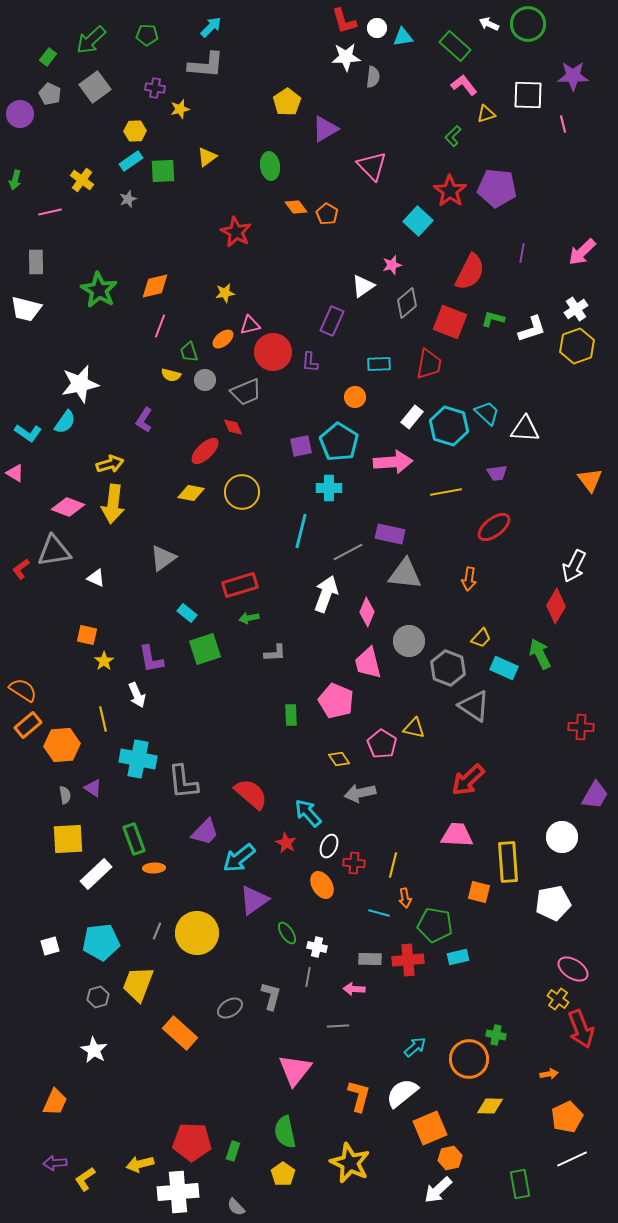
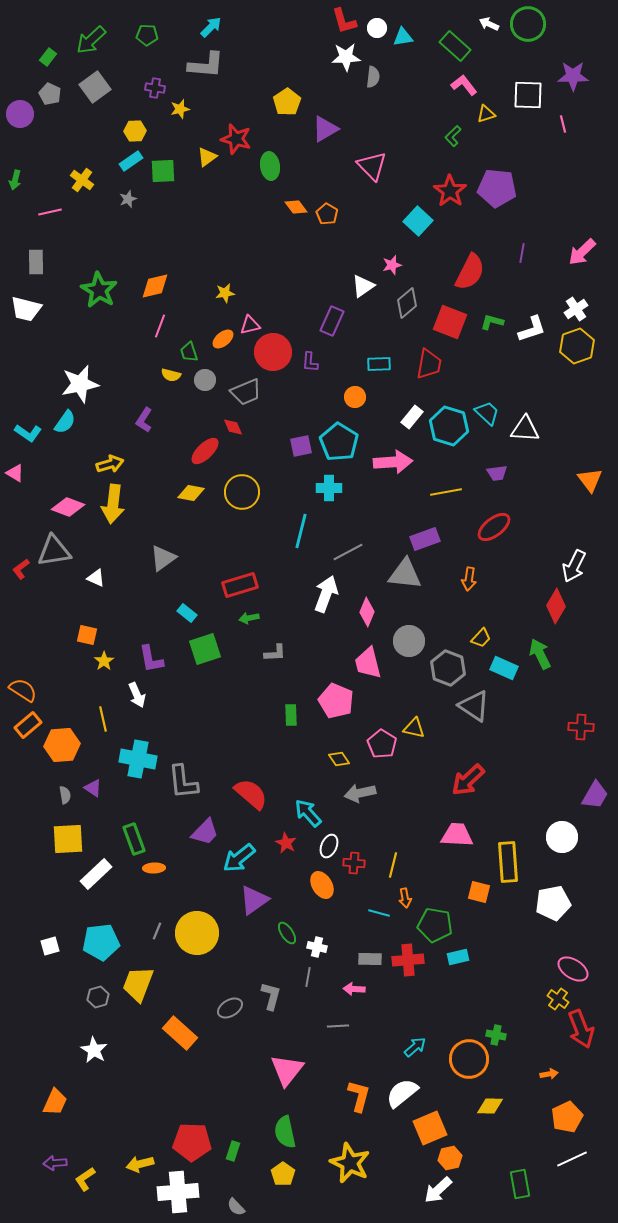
red star at (236, 232): moved 93 px up; rotated 12 degrees counterclockwise
green L-shape at (493, 319): moved 1 px left, 3 px down
purple rectangle at (390, 534): moved 35 px right, 5 px down; rotated 32 degrees counterclockwise
pink triangle at (295, 1070): moved 8 px left
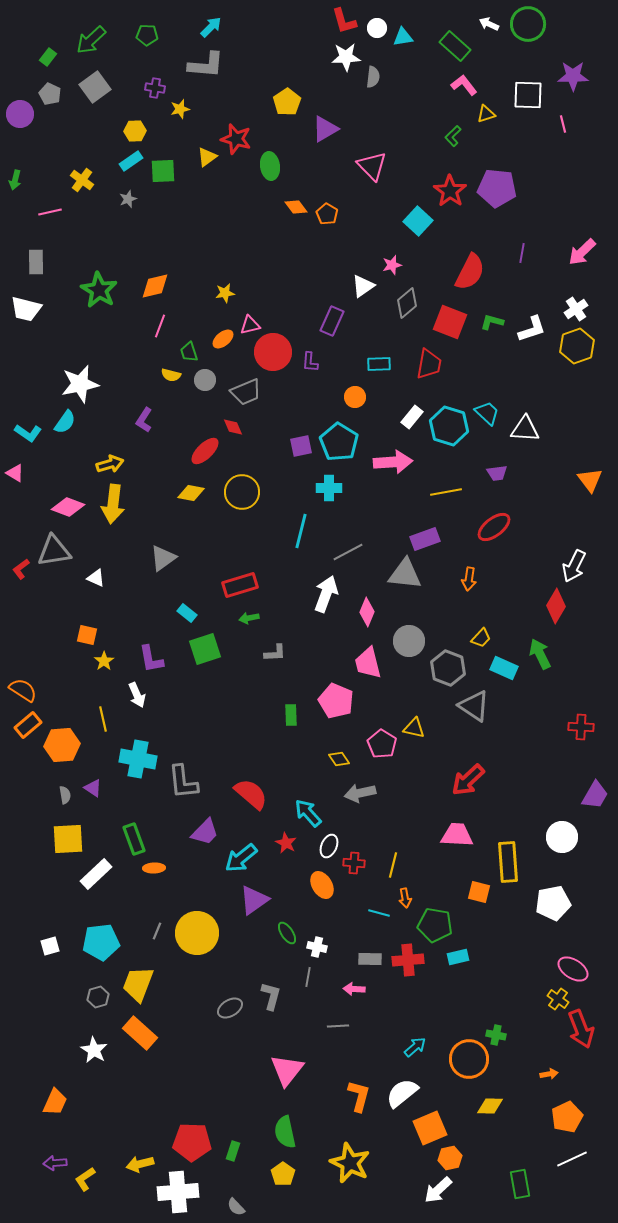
cyan arrow at (239, 858): moved 2 px right
orange rectangle at (180, 1033): moved 40 px left
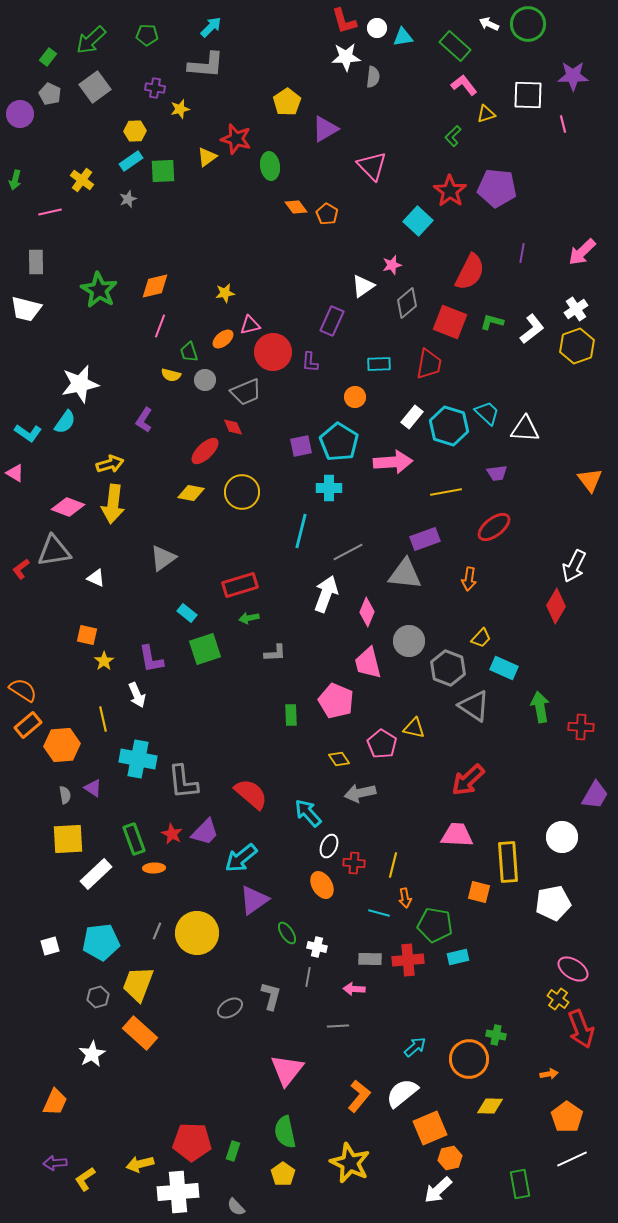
white L-shape at (532, 329): rotated 20 degrees counterclockwise
green arrow at (540, 654): moved 53 px down; rotated 16 degrees clockwise
red star at (286, 843): moved 114 px left, 9 px up
white star at (94, 1050): moved 2 px left, 4 px down; rotated 12 degrees clockwise
orange L-shape at (359, 1096): rotated 24 degrees clockwise
orange pentagon at (567, 1117): rotated 12 degrees counterclockwise
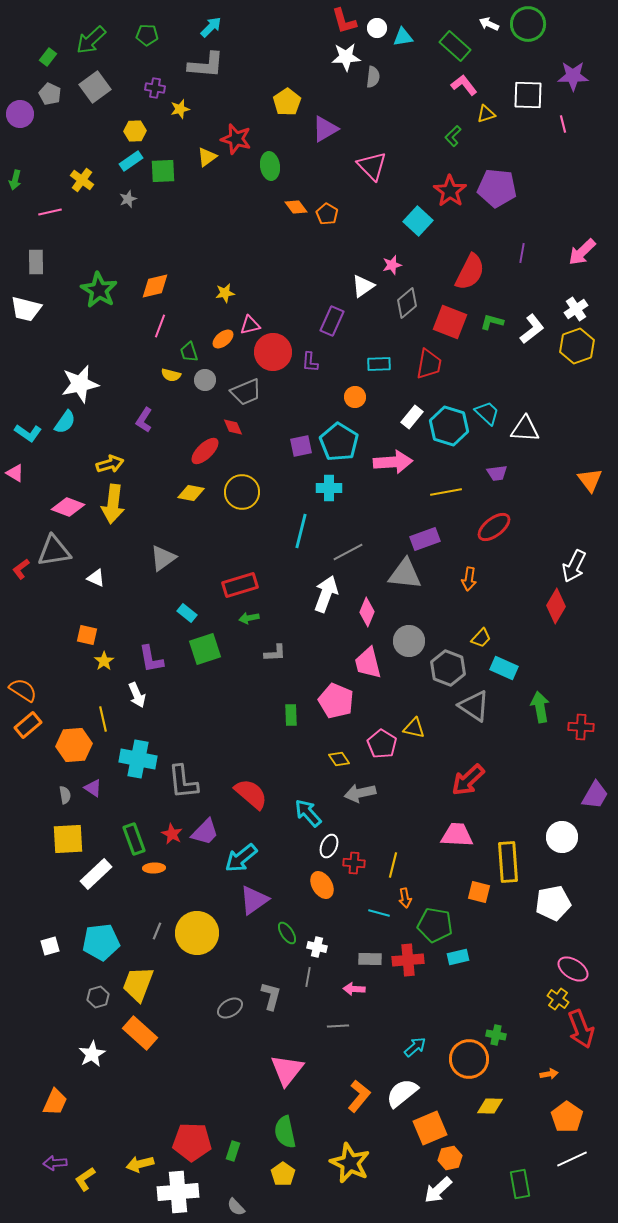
orange hexagon at (62, 745): moved 12 px right
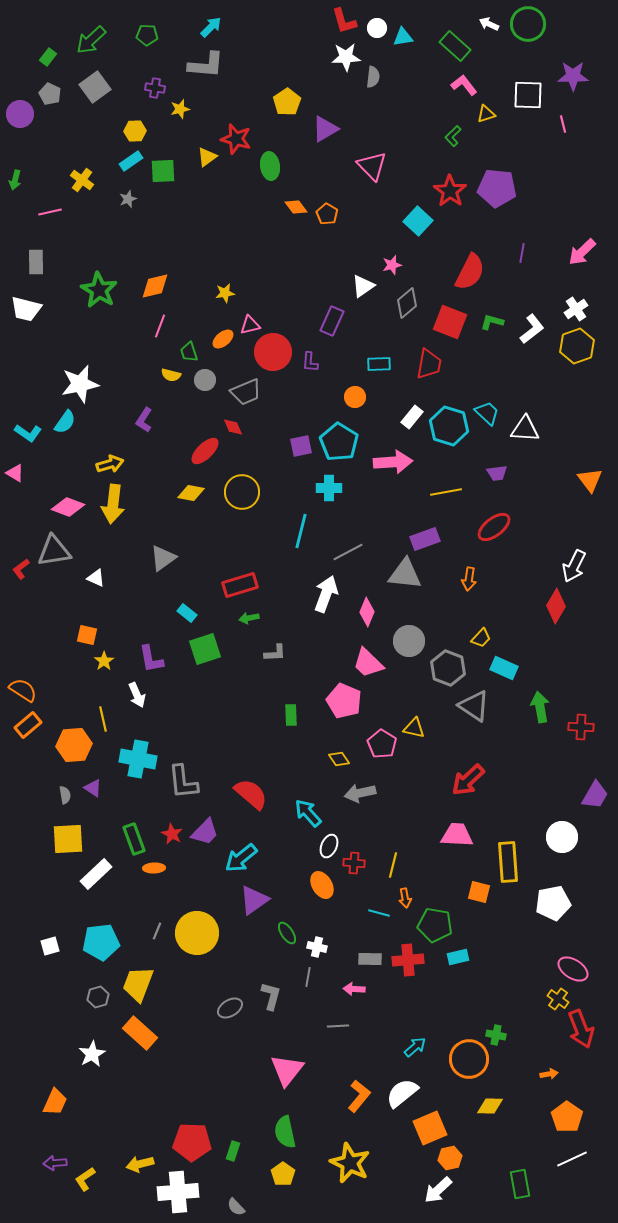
pink trapezoid at (368, 663): rotated 32 degrees counterclockwise
pink pentagon at (336, 701): moved 8 px right
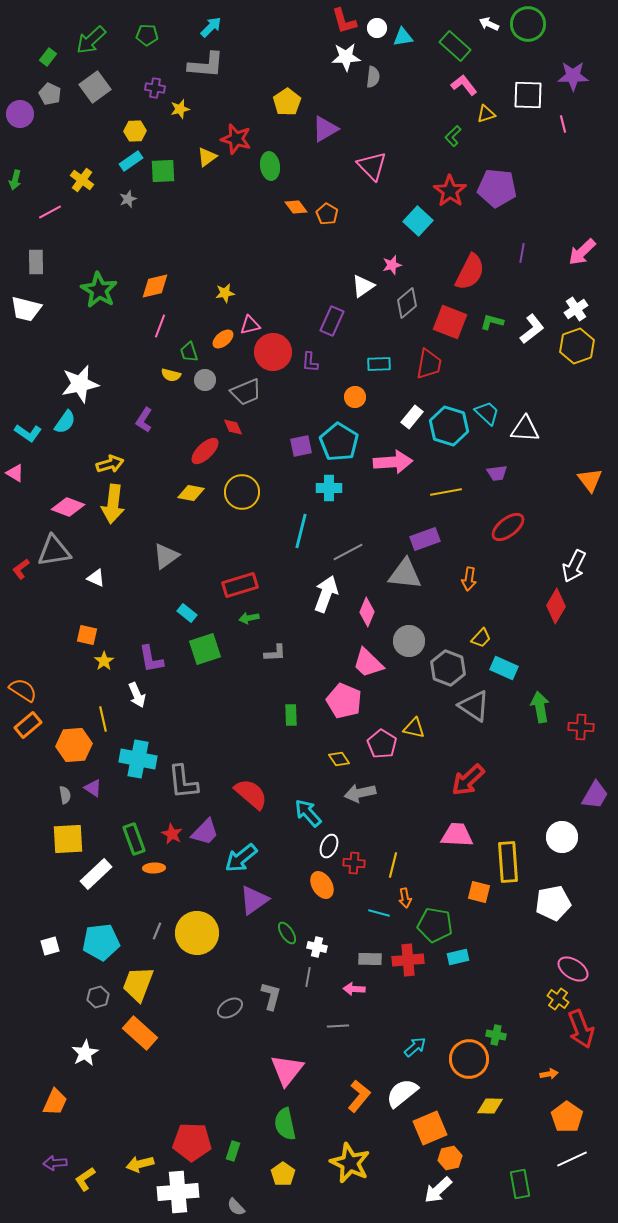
pink line at (50, 212): rotated 15 degrees counterclockwise
red ellipse at (494, 527): moved 14 px right
gray triangle at (163, 558): moved 3 px right, 2 px up
white star at (92, 1054): moved 7 px left, 1 px up
green semicircle at (285, 1132): moved 8 px up
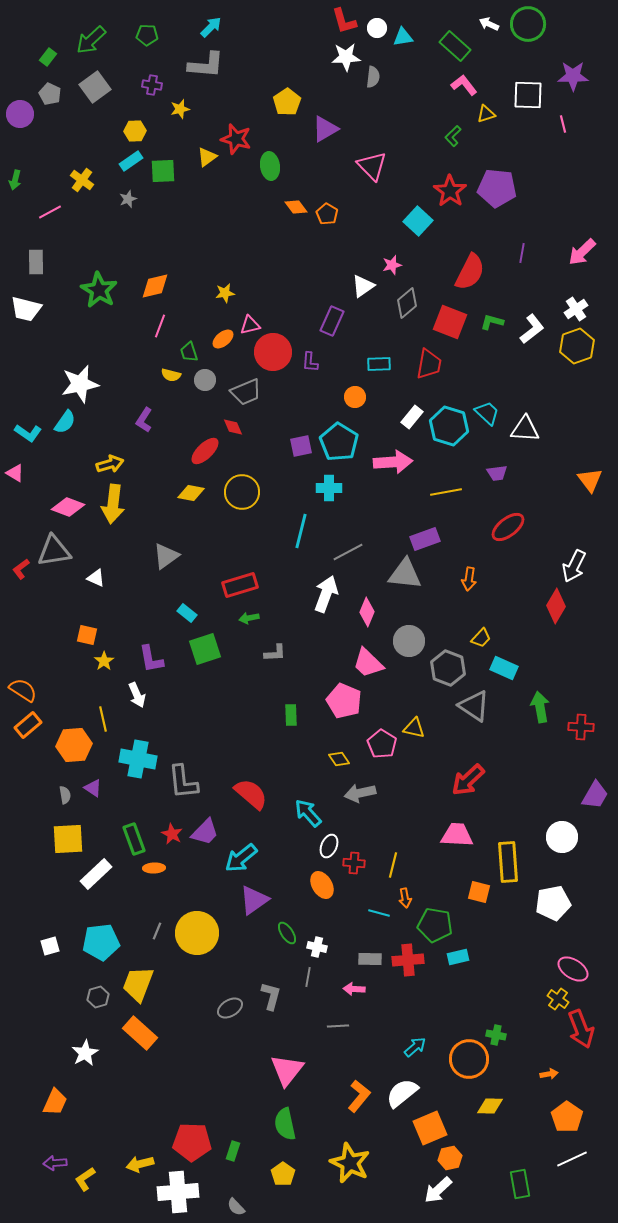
purple cross at (155, 88): moved 3 px left, 3 px up
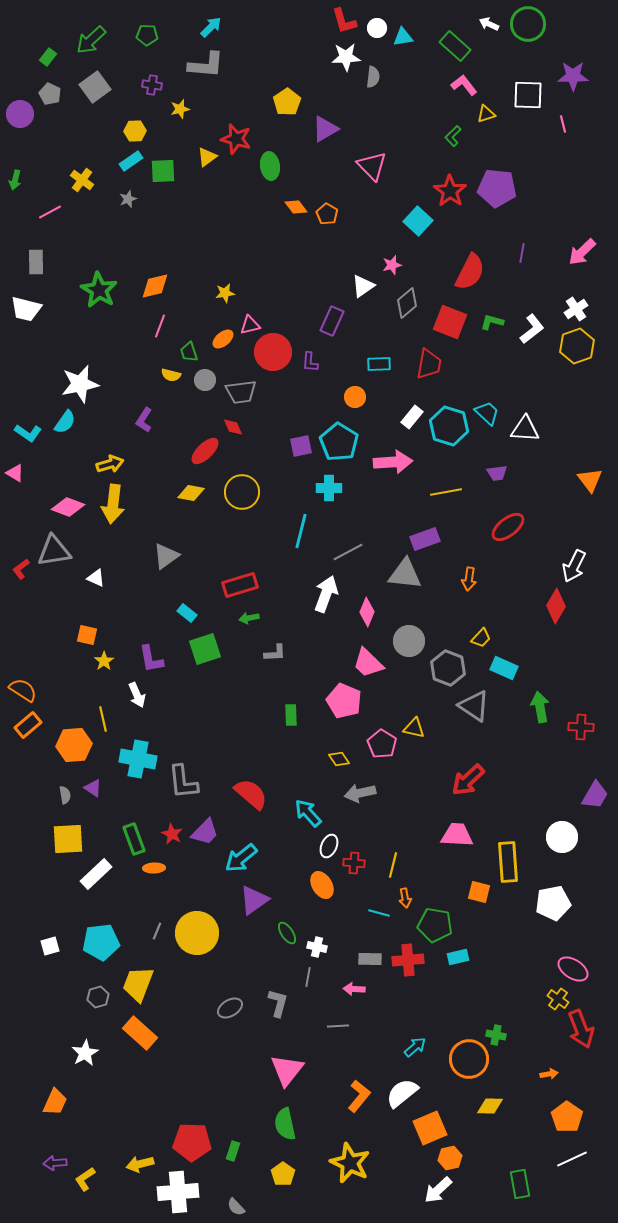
gray trapezoid at (246, 392): moved 5 px left; rotated 16 degrees clockwise
gray L-shape at (271, 996): moved 7 px right, 7 px down
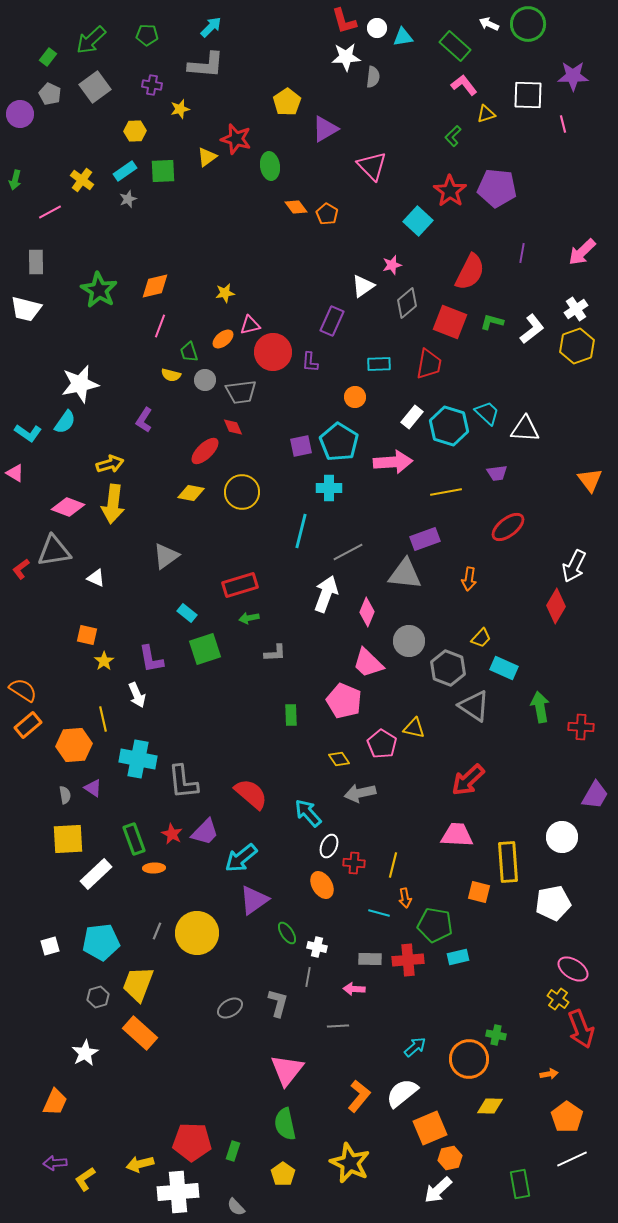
cyan rectangle at (131, 161): moved 6 px left, 10 px down
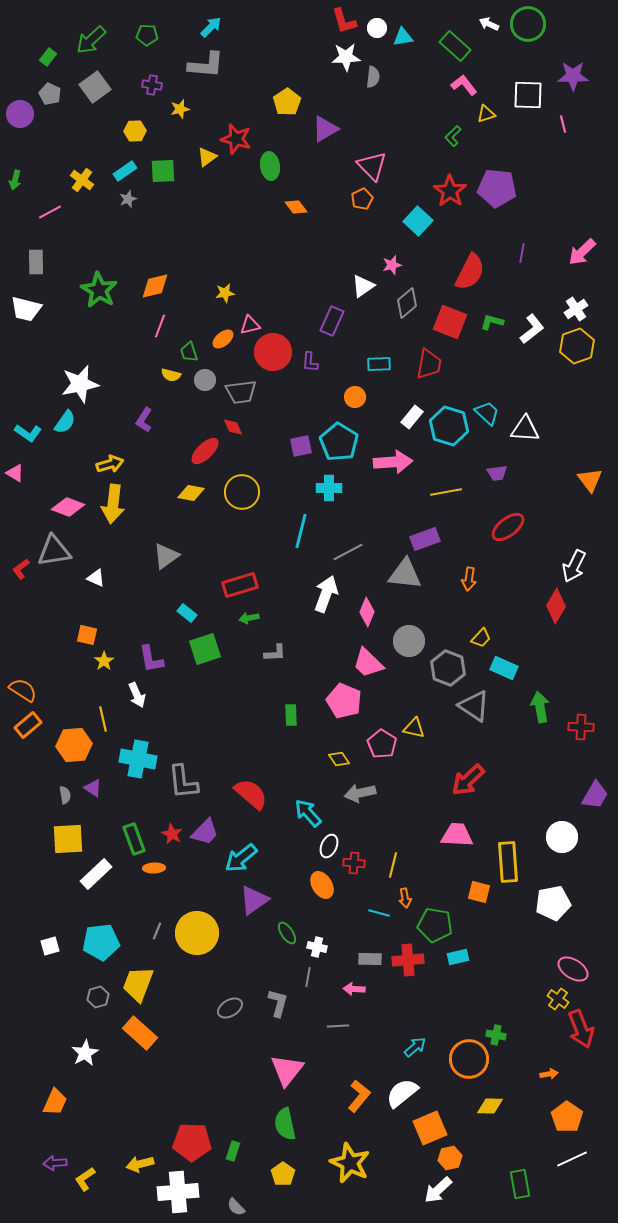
orange pentagon at (327, 214): moved 35 px right, 15 px up; rotated 15 degrees clockwise
